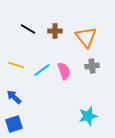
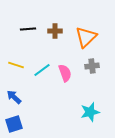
black line: rotated 35 degrees counterclockwise
orange triangle: rotated 25 degrees clockwise
pink semicircle: moved 1 px right, 2 px down
cyan star: moved 2 px right, 4 px up
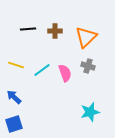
gray cross: moved 4 px left; rotated 24 degrees clockwise
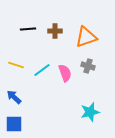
orange triangle: rotated 25 degrees clockwise
blue square: rotated 18 degrees clockwise
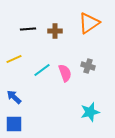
orange triangle: moved 3 px right, 14 px up; rotated 15 degrees counterclockwise
yellow line: moved 2 px left, 6 px up; rotated 42 degrees counterclockwise
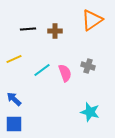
orange triangle: moved 3 px right, 3 px up
blue arrow: moved 2 px down
cyan star: rotated 30 degrees clockwise
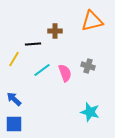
orange triangle: moved 1 px down; rotated 20 degrees clockwise
black line: moved 5 px right, 15 px down
yellow line: rotated 35 degrees counterclockwise
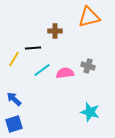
orange triangle: moved 3 px left, 4 px up
black line: moved 4 px down
pink semicircle: rotated 78 degrees counterclockwise
blue square: rotated 18 degrees counterclockwise
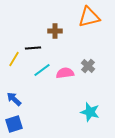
gray cross: rotated 24 degrees clockwise
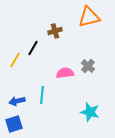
brown cross: rotated 16 degrees counterclockwise
black line: rotated 56 degrees counterclockwise
yellow line: moved 1 px right, 1 px down
cyan line: moved 25 px down; rotated 48 degrees counterclockwise
blue arrow: moved 3 px right, 2 px down; rotated 56 degrees counterclockwise
